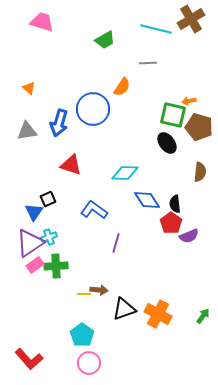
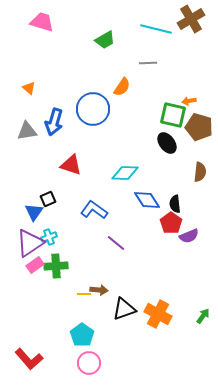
blue arrow: moved 5 px left, 1 px up
purple line: rotated 66 degrees counterclockwise
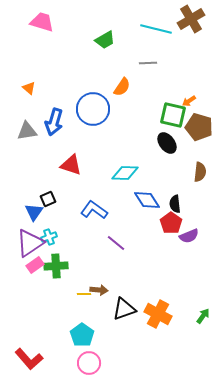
orange arrow: rotated 24 degrees counterclockwise
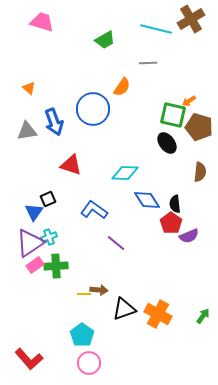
blue arrow: rotated 36 degrees counterclockwise
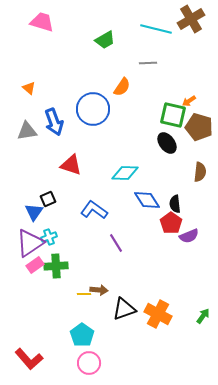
purple line: rotated 18 degrees clockwise
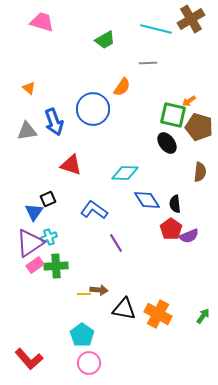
red pentagon: moved 6 px down
black triangle: rotated 30 degrees clockwise
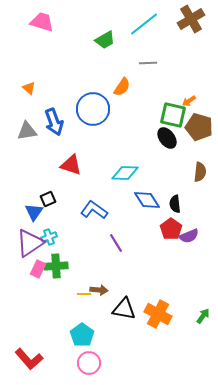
cyan line: moved 12 px left, 5 px up; rotated 52 degrees counterclockwise
black ellipse: moved 5 px up
pink rectangle: moved 3 px right, 4 px down; rotated 30 degrees counterclockwise
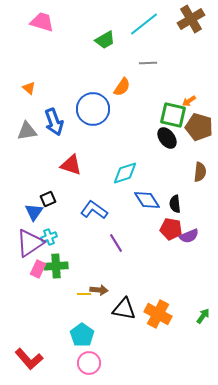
cyan diamond: rotated 20 degrees counterclockwise
red pentagon: rotated 25 degrees counterclockwise
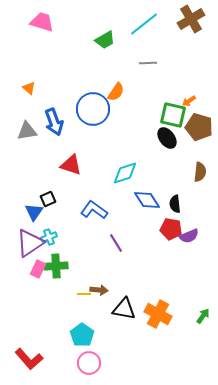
orange semicircle: moved 6 px left, 5 px down
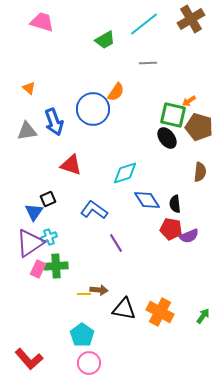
orange cross: moved 2 px right, 2 px up
